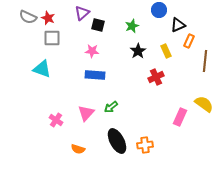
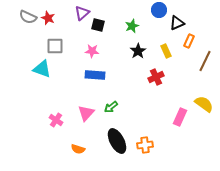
black triangle: moved 1 px left, 2 px up
gray square: moved 3 px right, 8 px down
brown line: rotated 20 degrees clockwise
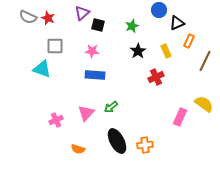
pink cross: rotated 32 degrees clockwise
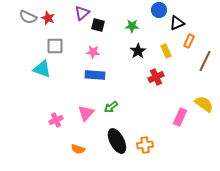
green star: rotated 24 degrees clockwise
pink star: moved 1 px right, 1 px down
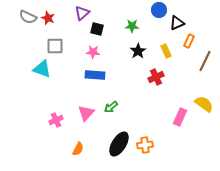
black square: moved 1 px left, 4 px down
black ellipse: moved 2 px right, 3 px down; rotated 60 degrees clockwise
orange semicircle: rotated 80 degrees counterclockwise
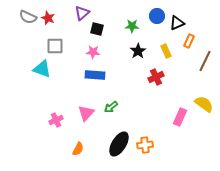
blue circle: moved 2 px left, 6 px down
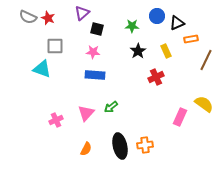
orange rectangle: moved 2 px right, 2 px up; rotated 56 degrees clockwise
brown line: moved 1 px right, 1 px up
black ellipse: moved 1 px right, 2 px down; rotated 45 degrees counterclockwise
orange semicircle: moved 8 px right
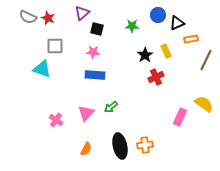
blue circle: moved 1 px right, 1 px up
black star: moved 7 px right, 4 px down
pink cross: rotated 32 degrees counterclockwise
